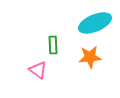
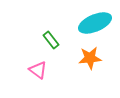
green rectangle: moved 2 px left, 5 px up; rotated 36 degrees counterclockwise
orange star: moved 1 px down
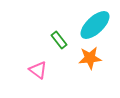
cyan ellipse: moved 2 px down; rotated 20 degrees counterclockwise
green rectangle: moved 8 px right
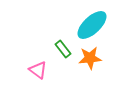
cyan ellipse: moved 3 px left
green rectangle: moved 4 px right, 9 px down
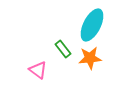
cyan ellipse: rotated 20 degrees counterclockwise
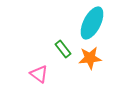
cyan ellipse: moved 2 px up
pink triangle: moved 1 px right, 4 px down
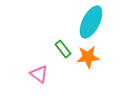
cyan ellipse: moved 1 px left, 1 px up
orange star: moved 2 px left, 1 px up
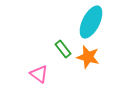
orange star: rotated 20 degrees clockwise
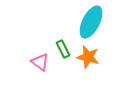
green rectangle: rotated 12 degrees clockwise
pink triangle: moved 1 px right, 12 px up
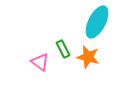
cyan ellipse: moved 6 px right
